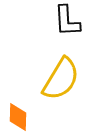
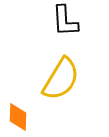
black L-shape: moved 2 px left
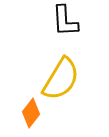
orange diamond: moved 13 px right, 4 px up; rotated 36 degrees clockwise
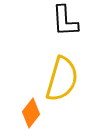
yellow semicircle: moved 1 px right; rotated 15 degrees counterclockwise
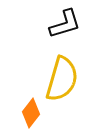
black L-shape: moved 3 px down; rotated 104 degrees counterclockwise
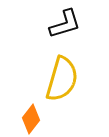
orange diamond: moved 6 px down
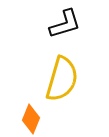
orange diamond: rotated 16 degrees counterclockwise
